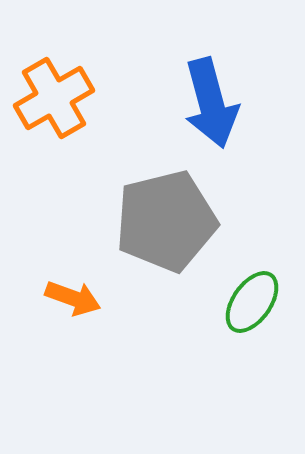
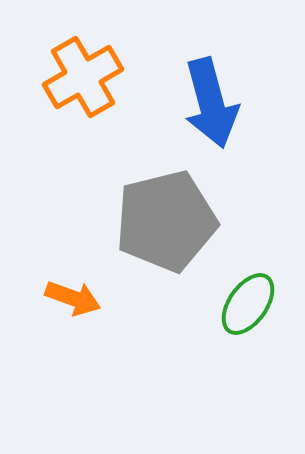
orange cross: moved 29 px right, 21 px up
green ellipse: moved 4 px left, 2 px down
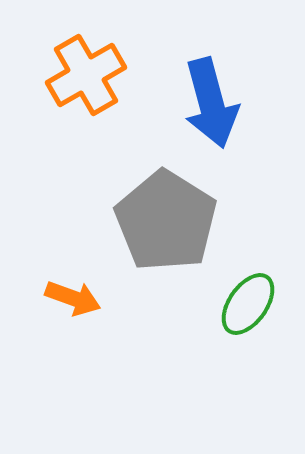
orange cross: moved 3 px right, 2 px up
gray pentagon: rotated 26 degrees counterclockwise
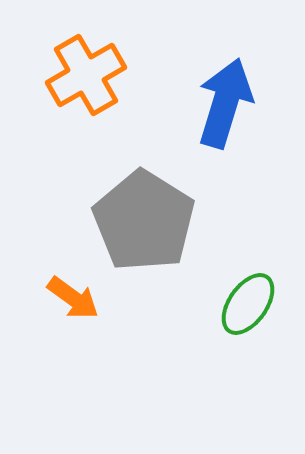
blue arrow: moved 14 px right; rotated 148 degrees counterclockwise
gray pentagon: moved 22 px left
orange arrow: rotated 16 degrees clockwise
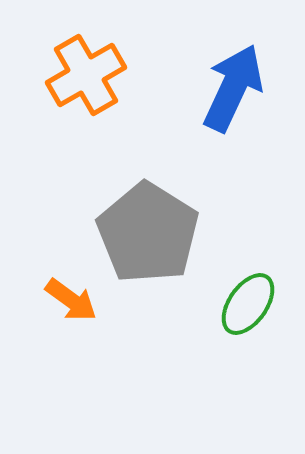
blue arrow: moved 8 px right, 15 px up; rotated 8 degrees clockwise
gray pentagon: moved 4 px right, 12 px down
orange arrow: moved 2 px left, 2 px down
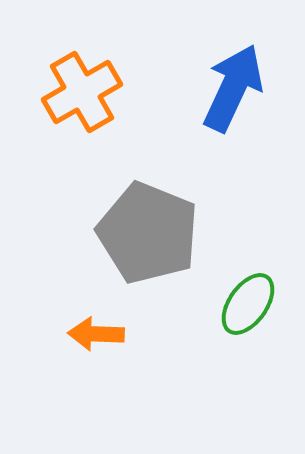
orange cross: moved 4 px left, 17 px down
gray pentagon: rotated 10 degrees counterclockwise
orange arrow: moved 25 px right, 34 px down; rotated 146 degrees clockwise
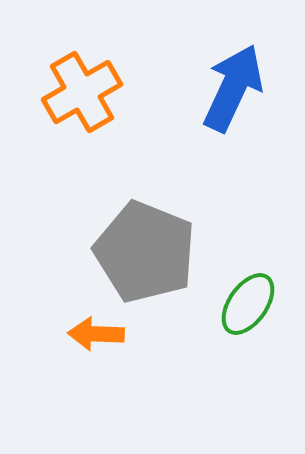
gray pentagon: moved 3 px left, 19 px down
